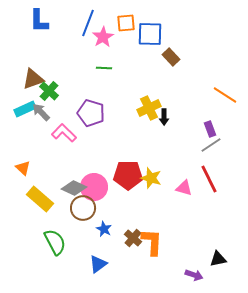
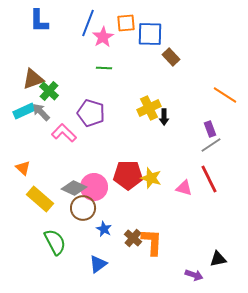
cyan rectangle: moved 1 px left, 2 px down
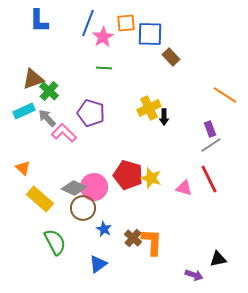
gray arrow: moved 6 px right, 6 px down
red pentagon: rotated 16 degrees clockwise
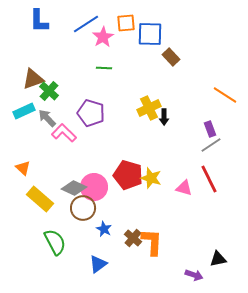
blue line: moved 2 px left, 1 px down; rotated 36 degrees clockwise
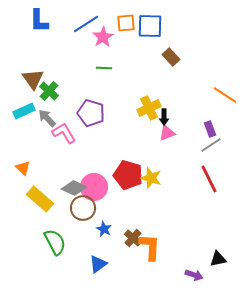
blue square: moved 8 px up
brown triangle: rotated 45 degrees counterclockwise
pink L-shape: rotated 15 degrees clockwise
pink triangle: moved 17 px left, 55 px up; rotated 36 degrees counterclockwise
orange L-shape: moved 2 px left, 5 px down
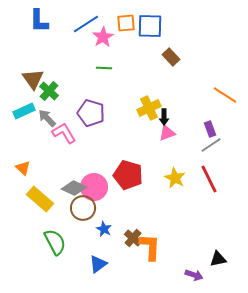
yellow star: moved 24 px right; rotated 10 degrees clockwise
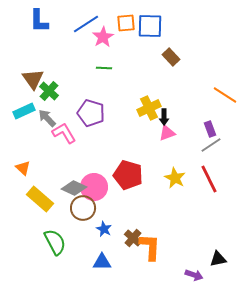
blue triangle: moved 4 px right, 2 px up; rotated 36 degrees clockwise
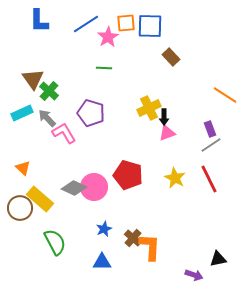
pink star: moved 5 px right
cyan rectangle: moved 2 px left, 2 px down
brown circle: moved 63 px left
blue star: rotated 21 degrees clockwise
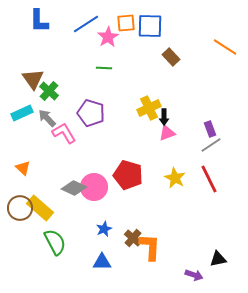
orange line: moved 48 px up
yellow rectangle: moved 9 px down
